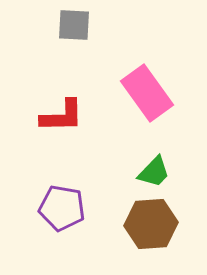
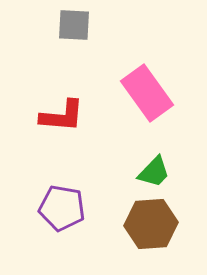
red L-shape: rotated 6 degrees clockwise
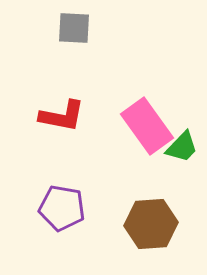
gray square: moved 3 px down
pink rectangle: moved 33 px down
red L-shape: rotated 6 degrees clockwise
green trapezoid: moved 28 px right, 25 px up
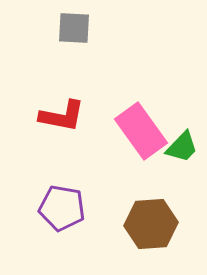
pink rectangle: moved 6 px left, 5 px down
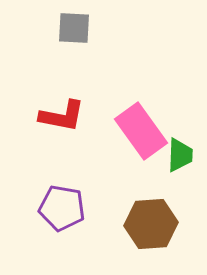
green trapezoid: moved 2 px left, 8 px down; rotated 42 degrees counterclockwise
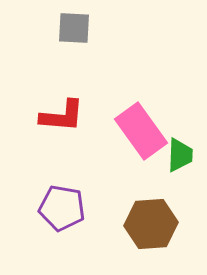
red L-shape: rotated 6 degrees counterclockwise
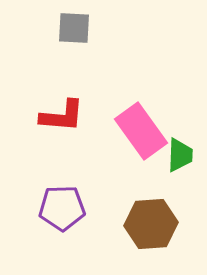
purple pentagon: rotated 12 degrees counterclockwise
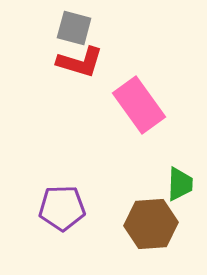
gray square: rotated 12 degrees clockwise
red L-shape: moved 18 px right, 54 px up; rotated 12 degrees clockwise
pink rectangle: moved 2 px left, 26 px up
green trapezoid: moved 29 px down
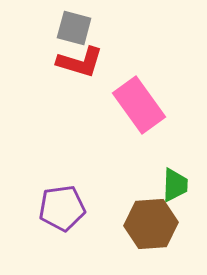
green trapezoid: moved 5 px left, 1 px down
purple pentagon: rotated 6 degrees counterclockwise
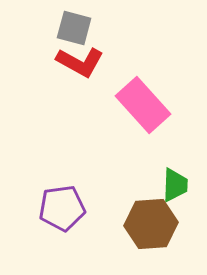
red L-shape: rotated 12 degrees clockwise
pink rectangle: moved 4 px right; rotated 6 degrees counterclockwise
